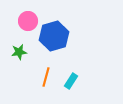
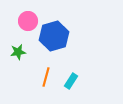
green star: moved 1 px left
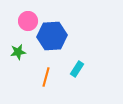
blue hexagon: moved 2 px left; rotated 12 degrees clockwise
cyan rectangle: moved 6 px right, 12 px up
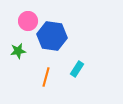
blue hexagon: rotated 12 degrees clockwise
green star: moved 1 px up
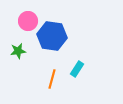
orange line: moved 6 px right, 2 px down
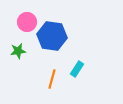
pink circle: moved 1 px left, 1 px down
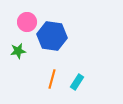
cyan rectangle: moved 13 px down
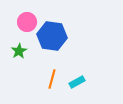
green star: moved 1 px right; rotated 21 degrees counterclockwise
cyan rectangle: rotated 28 degrees clockwise
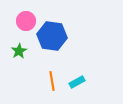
pink circle: moved 1 px left, 1 px up
orange line: moved 2 px down; rotated 24 degrees counterclockwise
